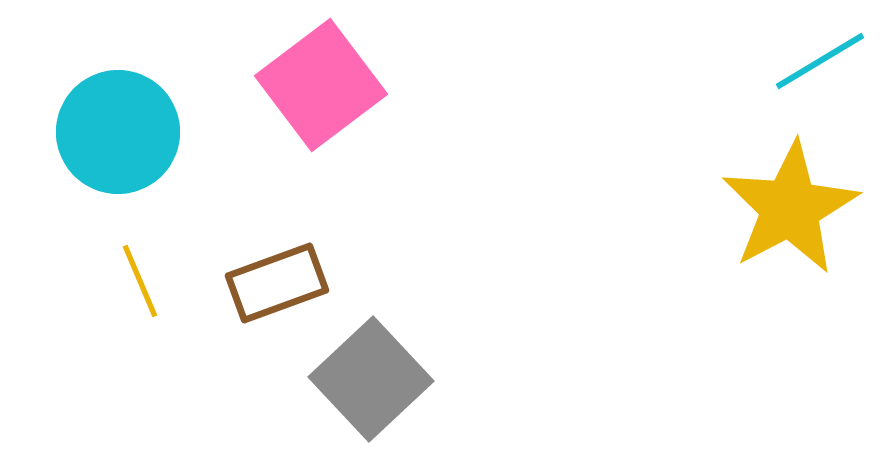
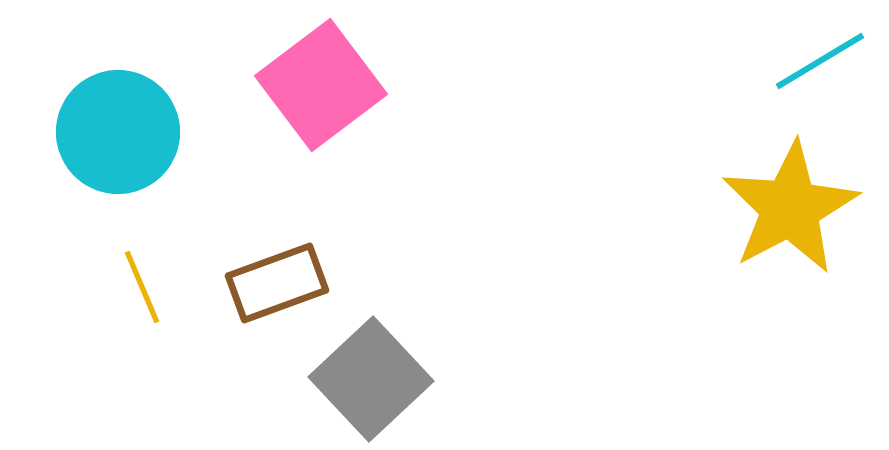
yellow line: moved 2 px right, 6 px down
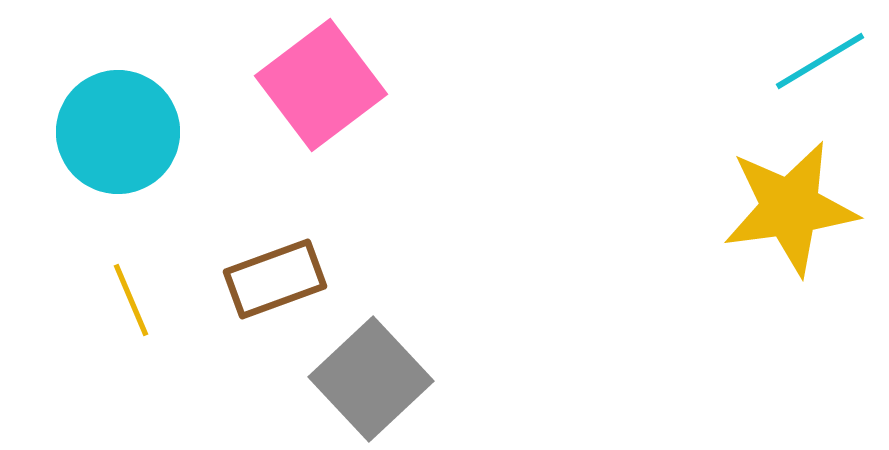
yellow star: rotated 20 degrees clockwise
brown rectangle: moved 2 px left, 4 px up
yellow line: moved 11 px left, 13 px down
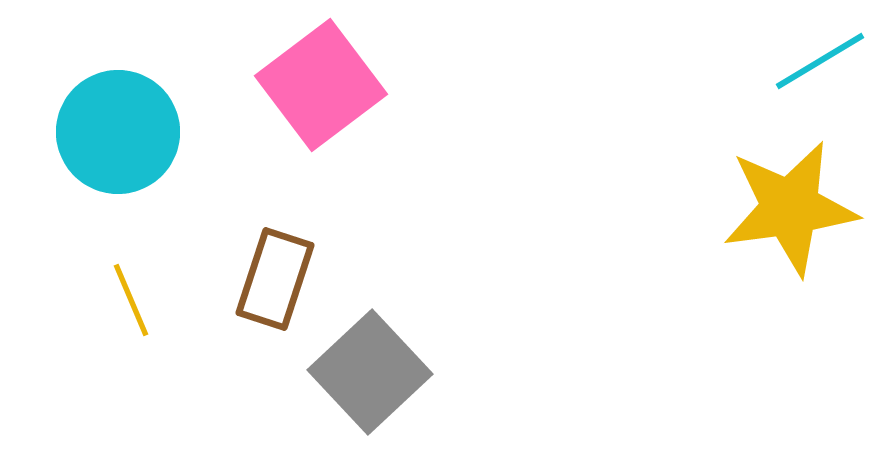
brown rectangle: rotated 52 degrees counterclockwise
gray square: moved 1 px left, 7 px up
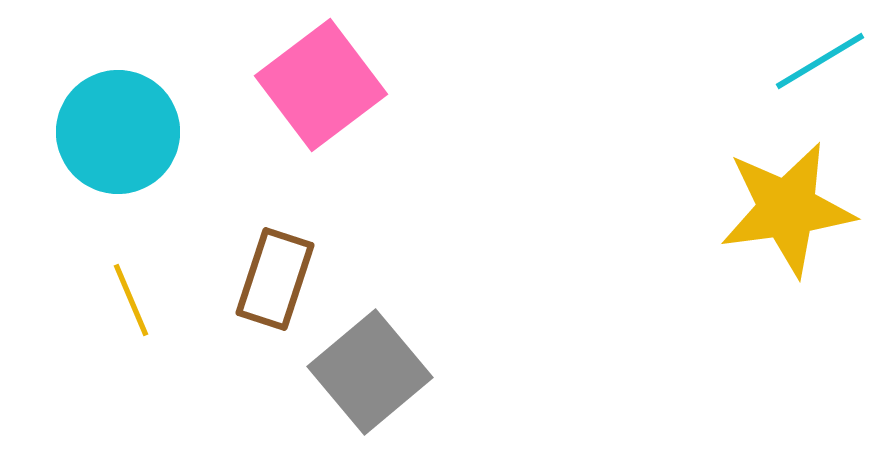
yellow star: moved 3 px left, 1 px down
gray square: rotated 3 degrees clockwise
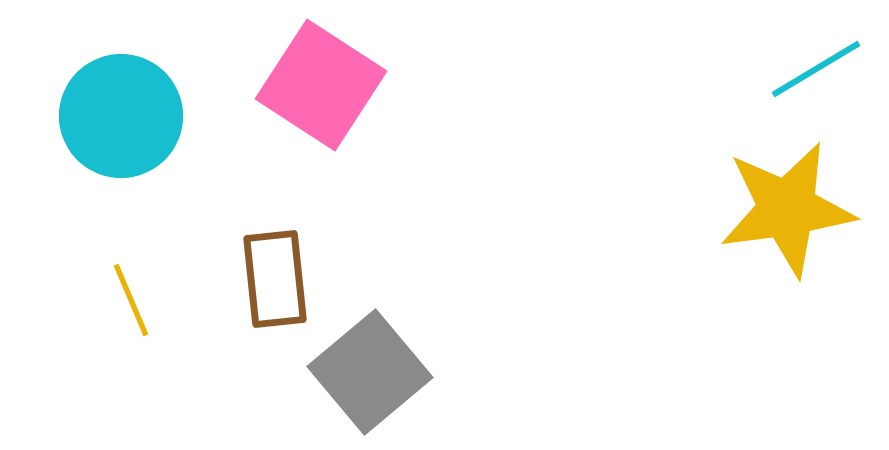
cyan line: moved 4 px left, 8 px down
pink square: rotated 20 degrees counterclockwise
cyan circle: moved 3 px right, 16 px up
brown rectangle: rotated 24 degrees counterclockwise
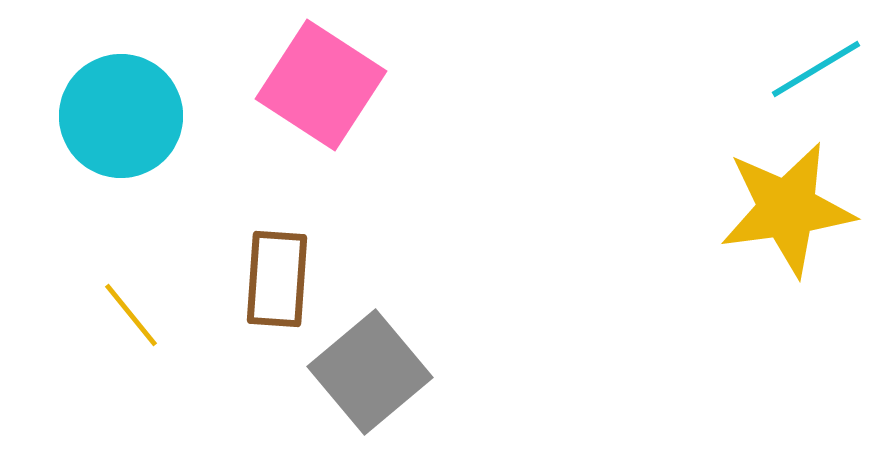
brown rectangle: moved 2 px right; rotated 10 degrees clockwise
yellow line: moved 15 px down; rotated 16 degrees counterclockwise
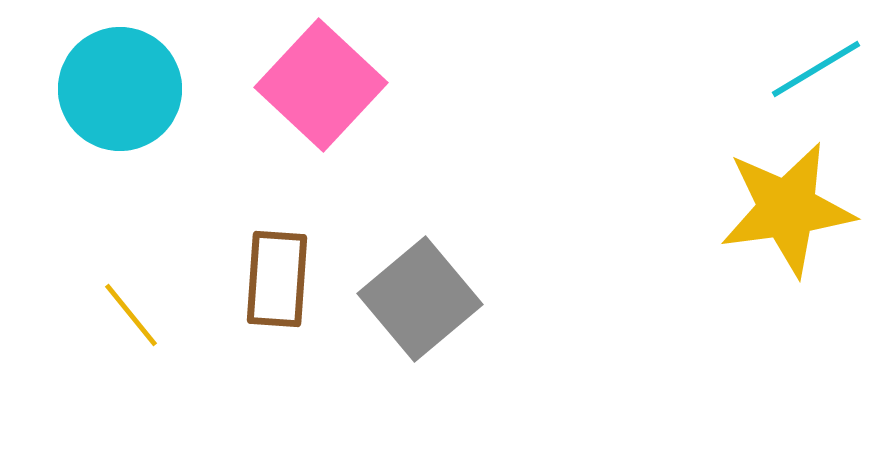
pink square: rotated 10 degrees clockwise
cyan circle: moved 1 px left, 27 px up
gray square: moved 50 px right, 73 px up
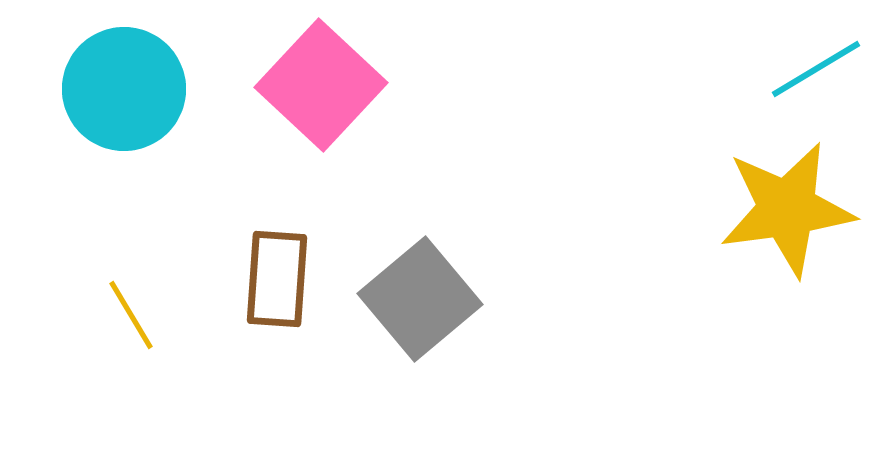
cyan circle: moved 4 px right
yellow line: rotated 8 degrees clockwise
